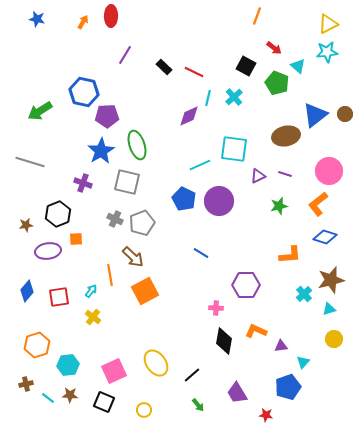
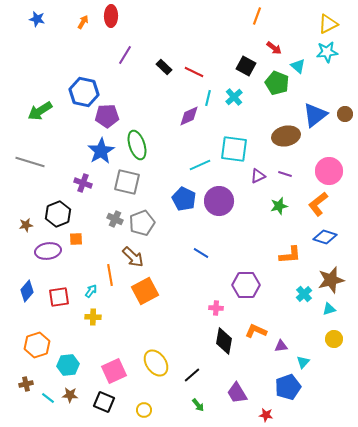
yellow cross at (93, 317): rotated 35 degrees counterclockwise
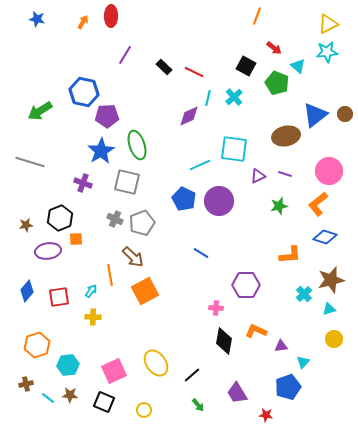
black hexagon at (58, 214): moved 2 px right, 4 px down
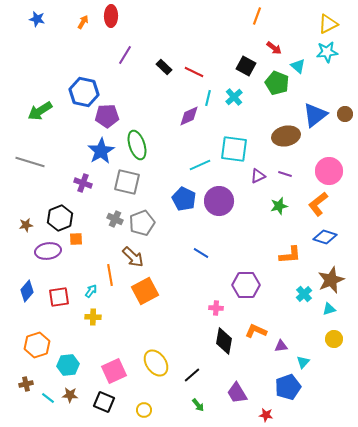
brown star at (331, 280): rotated 8 degrees counterclockwise
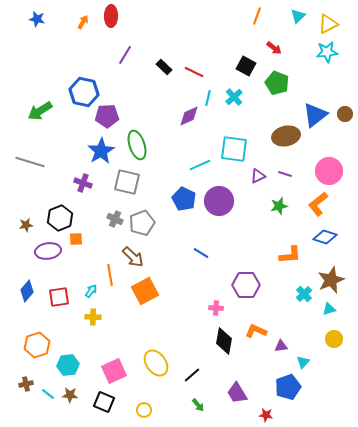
cyan triangle at (298, 66): moved 50 px up; rotated 35 degrees clockwise
cyan line at (48, 398): moved 4 px up
